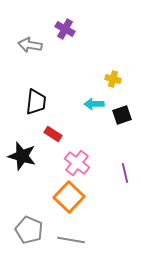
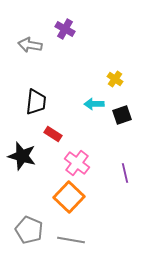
yellow cross: moved 2 px right; rotated 21 degrees clockwise
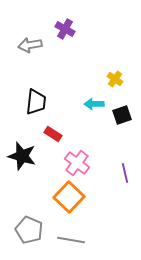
gray arrow: rotated 20 degrees counterclockwise
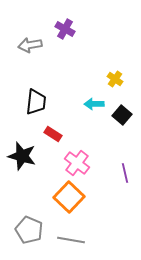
black square: rotated 30 degrees counterclockwise
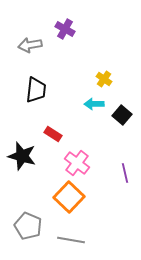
yellow cross: moved 11 px left
black trapezoid: moved 12 px up
gray pentagon: moved 1 px left, 4 px up
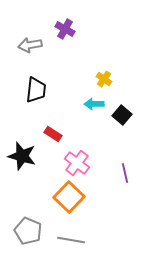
gray pentagon: moved 5 px down
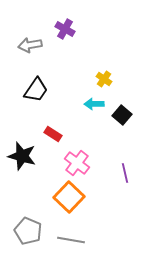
black trapezoid: rotated 28 degrees clockwise
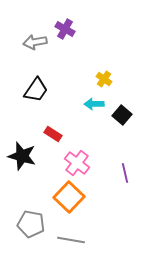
gray arrow: moved 5 px right, 3 px up
gray pentagon: moved 3 px right, 7 px up; rotated 12 degrees counterclockwise
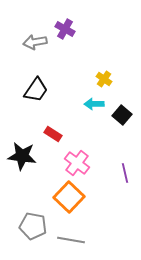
black star: rotated 8 degrees counterclockwise
gray pentagon: moved 2 px right, 2 px down
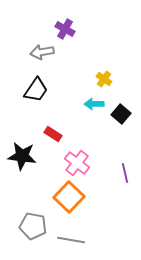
gray arrow: moved 7 px right, 10 px down
black square: moved 1 px left, 1 px up
